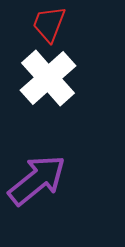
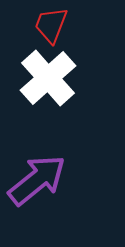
red trapezoid: moved 2 px right, 1 px down
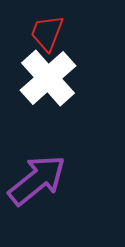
red trapezoid: moved 4 px left, 8 px down
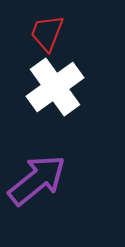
white cross: moved 7 px right, 9 px down; rotated 6 degrees clockwise
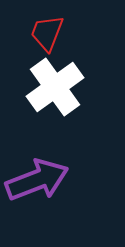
purple arrow: rotated 18 degrees clockwise
